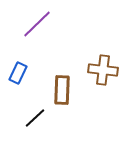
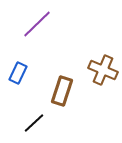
brown cross: rotated 16 degrees clockwise
brown rectangle: moved 1 px down; rotated 16 degrees clockwise
black line: moved 1 px left, 5 px down
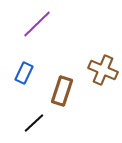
blue rectangle: moved 6 px right
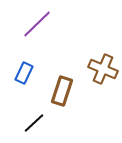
brown cross: moved 1 px up
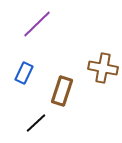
brown cross: moved 1 px up; rotated 12 degrees counterclockwise
black line: moved 2 px right
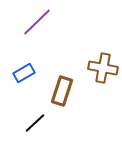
purple line: moved 2 px up
blue rectangle: rotated 35 degrees clockwise
black line: moved 1 px left
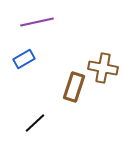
purple line: rotated 32 degrees clockwise
blue rectangle: moved 14 px up
brown rectangle: moved 12 px right, 4 px up
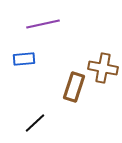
purple line: moved 6 px right, 2 px down
blue rectangle: rotated 25 degrees clockwise
